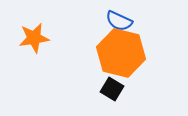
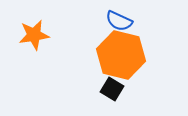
orange star: moved 3 px up
orange hexagon: moved 2 px down
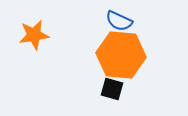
orange hexagon: rotated 9 degrees counterclockwise
black square: rotated 15 degrees counterclockwise
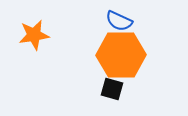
orange hexagon: rotated 6 degrees counterclockwise
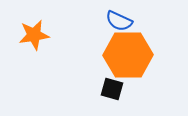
orange hexagon: moved 7 px right
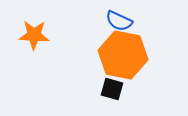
orange star: rotated 12 degrees clockwise
orange hexagon: moved 5 px left; rotated 12 degrees clockwise
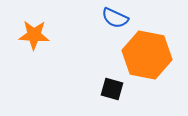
blue semicircle: moved 4 px left, 3 px up
orange hexagon: moved 24 px right
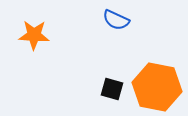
blue semicircle: moved 1 px right, 2 px down
orange hexagon: moved 10 px right, 32 px down
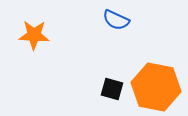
orange hexagon: moved 1 px left
